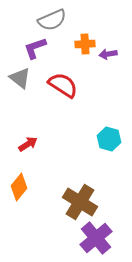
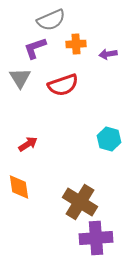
gray semicircle: moved 1 px left
orange cross: moved 9 px left
gray triangle: rotated 20 degrees clockwise
red semicircle: rotated 128 degrees clockwise
orange diamond: rotated 48 degrees counterclockwise
purple cross: rotated 36 degrees clockwise
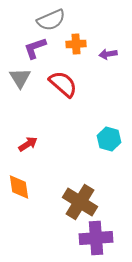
red semicircle: moved 1 px up; rotated 120 degrees counterclockwise
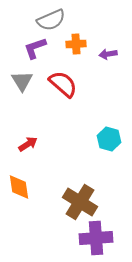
gray triangle: moved 2 px right, 3 px down
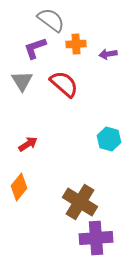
gray semicircle: rotated 120 degrees counterclockwise
red semicircle: moved 1 px right
orange diamond: rotated 48 degrees clockwise
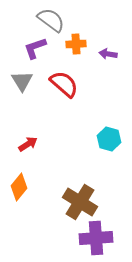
purple arrow: rotated 18 degrees clockwise
